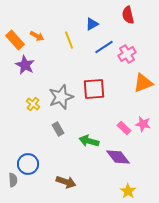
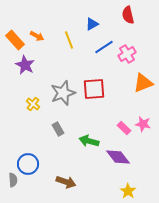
gray star: moved 2 px right, 4 px up
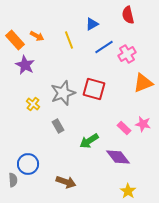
red square: rotated 20 degrees clockwise
gray rectangle: moved 3 px up
green arrow: rotated 48 degrees counterclockwise
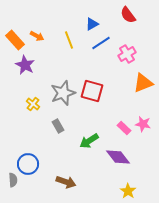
red semicircle: rotated 24 degrees counterclockwise
blue line: moved 3 px left, 4 px up
red square: moved 2 px left, 2 px down
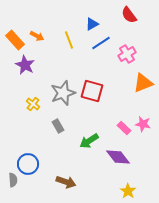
red semicircle: moved 1 px right
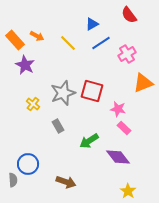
yellow line: moved 1 px left, 3 px down; rotated 24 degrees counterclockwise
pink star: moved 25 px left, 15 px up
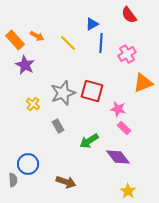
blue line: rotated 54 degrees counterclockwise
